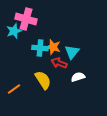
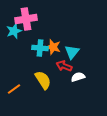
pink cross: rotated 25 degrees counterclockwise
red arrow: moved 5 px right, 3 px down
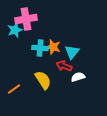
cyan star: moved 1 px right, 1 px up
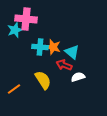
pink cross: rotated 15 degrees clockwise
cyan cross: moved 1 px up
cyan triangle: rotated 28 degrees counterclockwise
red arrow: moved 1 px up
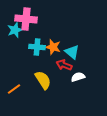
cyan cross: moved 3 px left
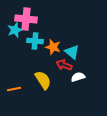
cyan cross: moved 2 px left, 6 px up
orange line: rotated 24 degrees clockwise
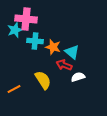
orange line: rotated 16 degrees counterclockwise
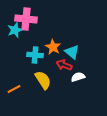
cyan cross: moved 14 px down
orange star: rotated 14 degrees clockwise
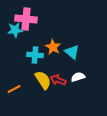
cyan star: rotated 14 degrees clockwise
red arrow: moved 6 px left, 15 px down
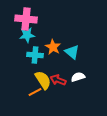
cyan star: moved 12 px right, 5 px down
orange line: moved 21 px right, 3 px down
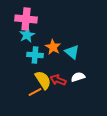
cyan star: rotated 21 degrees counterclockwise
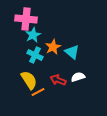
cyan star: moved 6 px right
orange star: rotated 14 degrees clockwise
cyan cross: rotated 21 degrees clockwise
yellow semicircle: moved 14 px left
orange line: moved 3 px right
